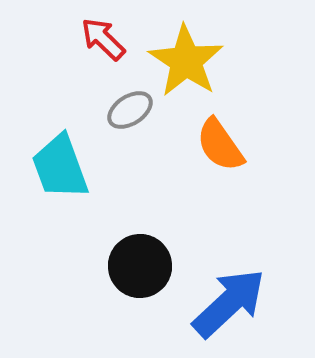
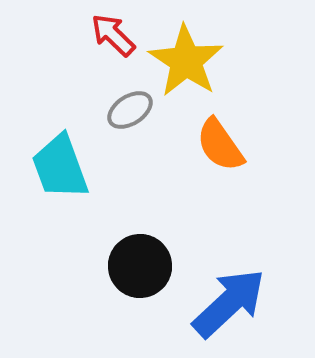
red arrow: moved 10 px right, 4 px up
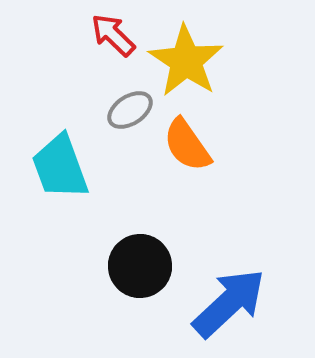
orange semicircle: moved 33 px left
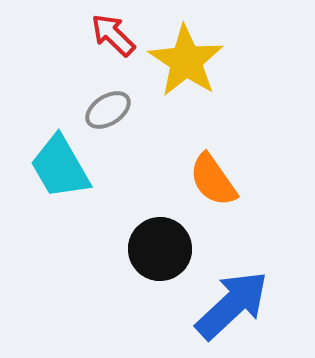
gray ellipse: moved 22 px left
orange semicircle: moved 26 px right, 35 px down
cyan trapezoid: rotated 10 degrees counterclockwise
black circle: moved 20 px right, 17 px up
blue arrow: moved 3 px right, 2 px down
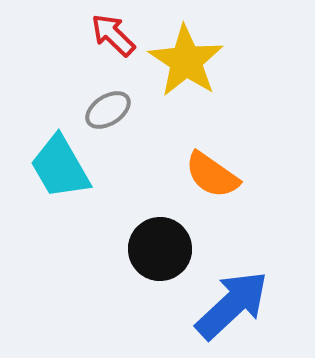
orange semicircle: moved 1 px left, 5 px up; rotated 20 degrees counterclockwise
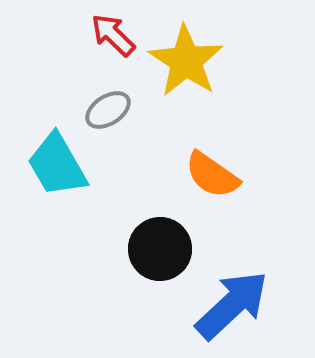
cyan trapezoid: moved 3 px left, 2 px up
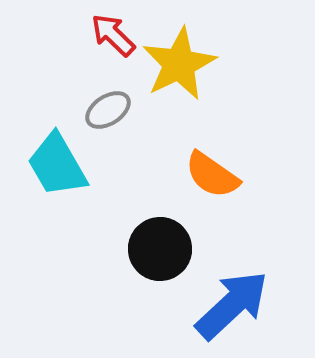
yellow star: moved 7 px left, 3 px down; rotated 12 degrees clockwise
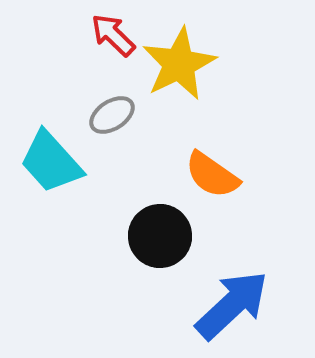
gray ellipse: moved 4 px right, 5 px down
cyan trapezoid: moved 6 px left, 3 px up; rotated 12 degrees counterclockwise
black circle: moved 13 px up
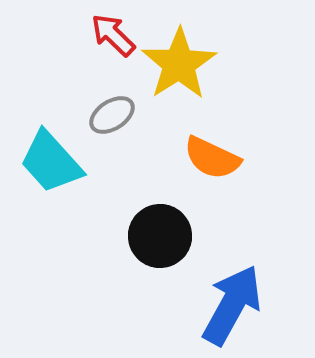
yellow star: rotated 6 degrees counterclockwise
orange semicircle: moved 17 px up; rotated 10 degrees counterclockwise
blue arrow: rotated 18 degrees counterclockwise
